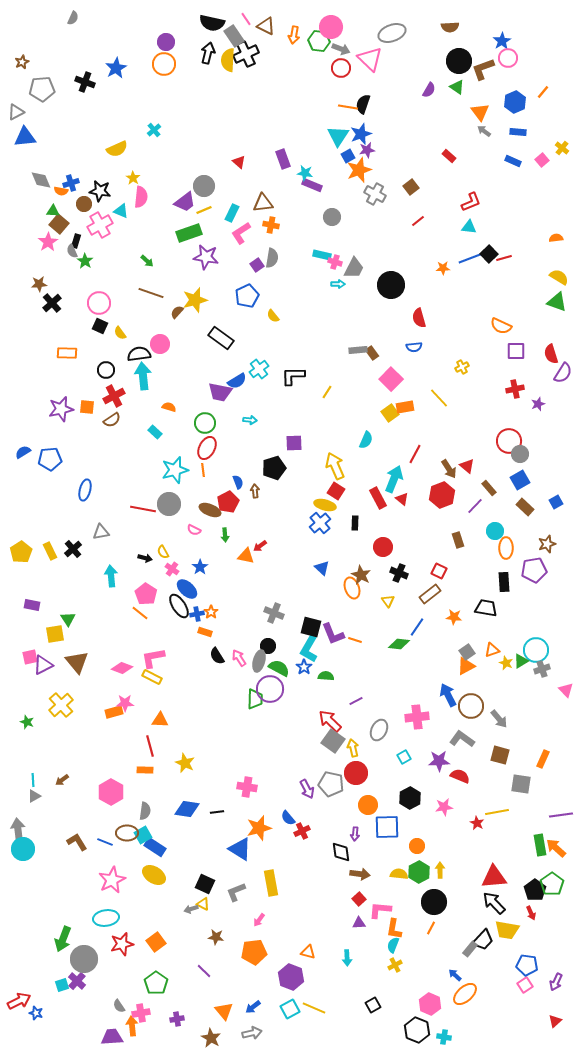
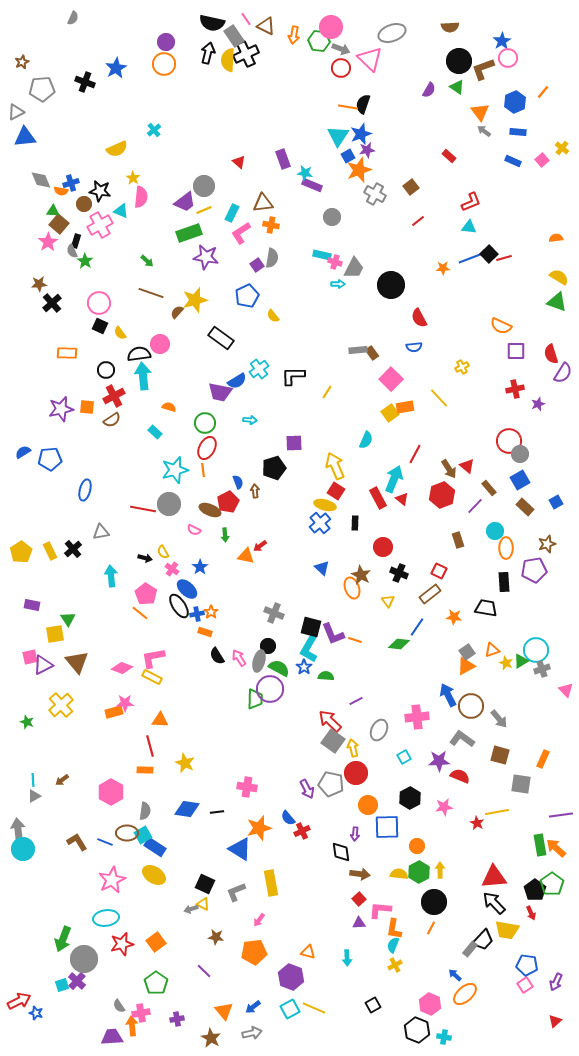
red semicircle at (419, 318): rotated 12 degrees counterclockwise
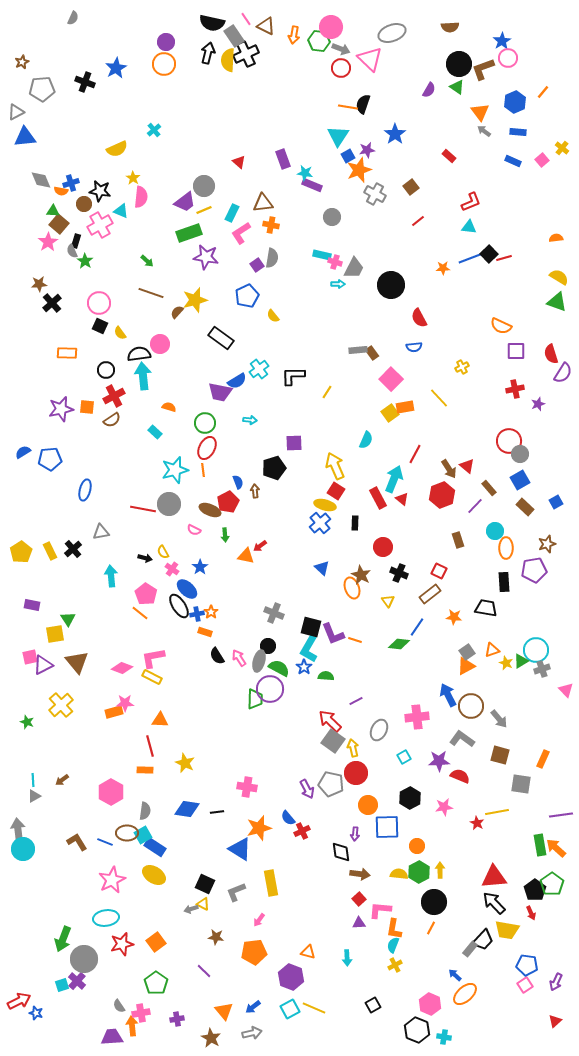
black circle at (459, 61): moved 3 px down
blue star at (361, 134): moved 34 px right; rotated 15 degrees counterclockwise
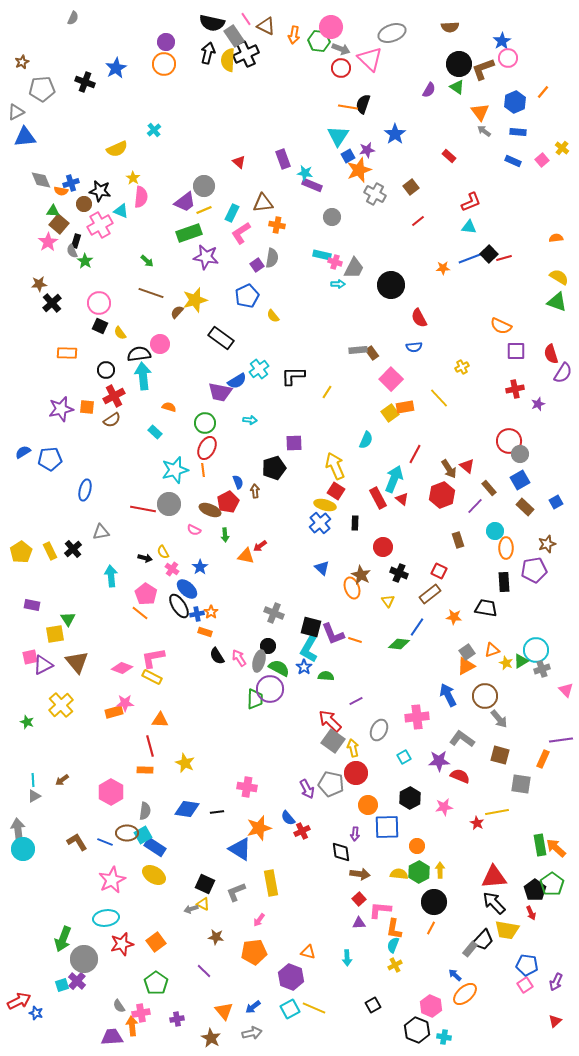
orange cross at (271, 225): moved 6 px right
brown circle at (471, 706): moved 14 px right, 10 px up
purple line at (561, 815): moved 75 px up
pink hexagon at (430, 1004): moved 1 px right, 2 px down
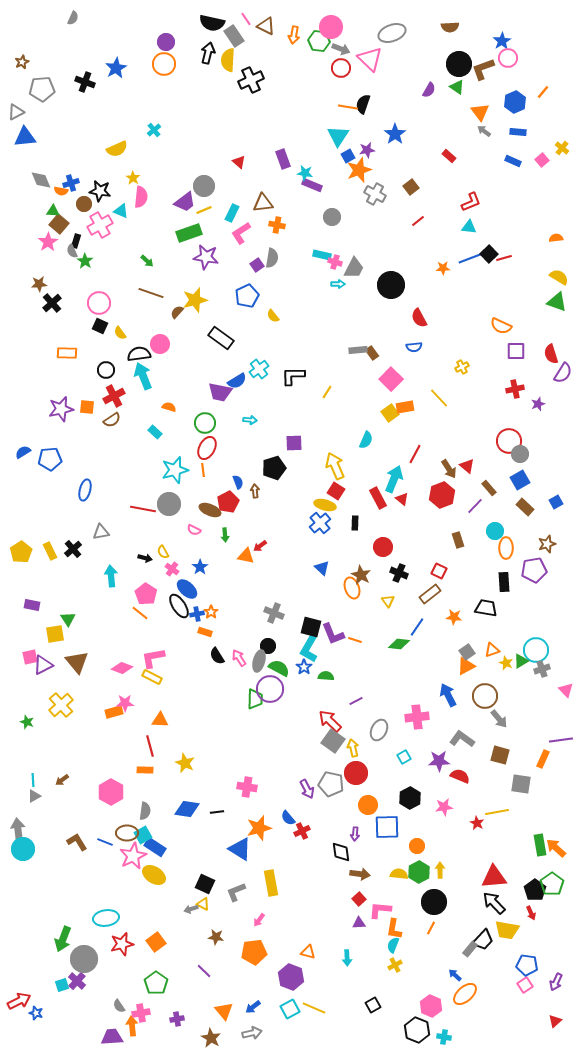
black cross at (246, 54): moved 5 px right, 26 px down
cyan arrow at (143, 376): rotated 16 degrees counterclockwise
pink star at (112, 880): moved 21 px right, 24 px up
